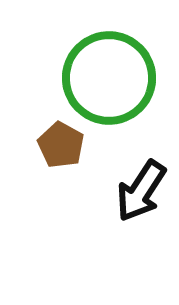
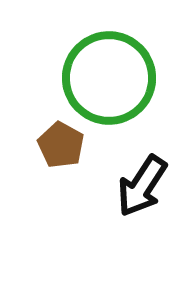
black arrow: moved 1 px right, 5 px up
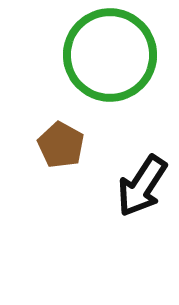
green circle: moved 1 px right, 23 px up
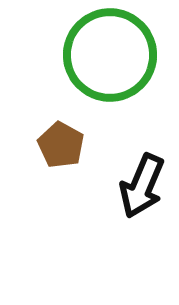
black arrow: rotated 10 degrees counterclockwise
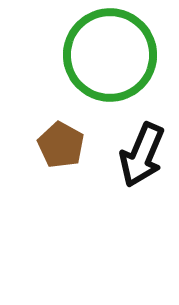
black arrow: moved 31 px up
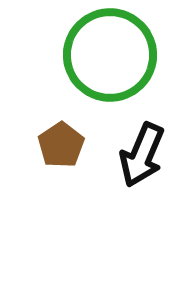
brown pentagon: rotated 9 degrees clockwise
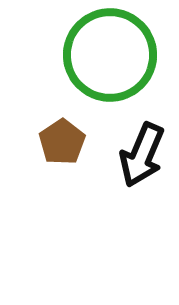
brown pentagon: moved 1 px right, 3 px up
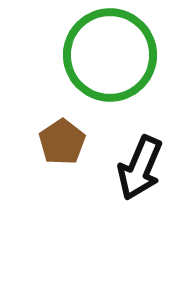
black arrow: moved 2 px left, 13 px down
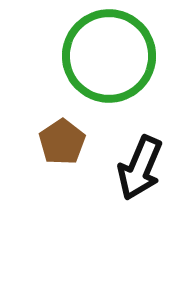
green circle: moved 1 px left, 1 px down
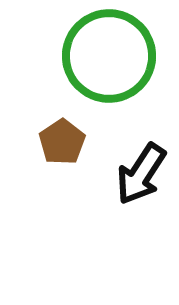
black arrow: moved 1 px right, 6 px down; rotated 10 degrees clockwise
